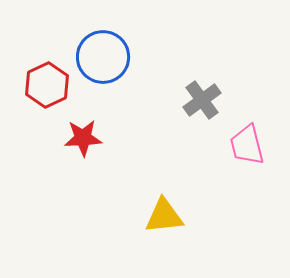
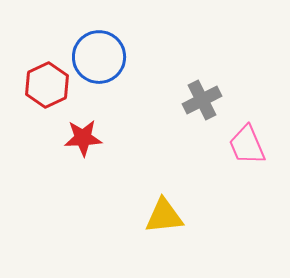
blue circle: moved 4 px left
gray cross: rotated 9 degrees clockwise
pink trapezoid: rotated 9 degrees counterclockwise
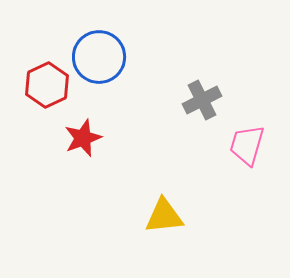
red star: rotated 18 degrees counterclockwise
pink trapezoid: rotated 39 degrees clockwise
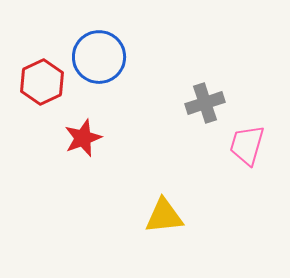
red hexagon: moved 5 px left, 3 px up
gray cross: moved 3 px right, 3 px down; rotated 9 degrees clockwise
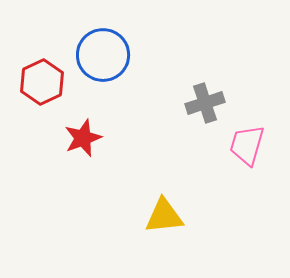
blue circle: moved 4 px right, 2 px up
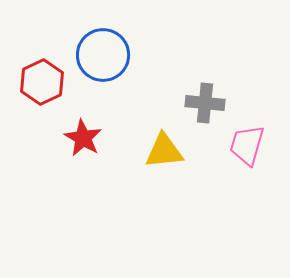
gray cross: rotated 24 degrees clockwise
red star: rotated 21 degrees counterclockwise
yellow triangle: moved 65 px up
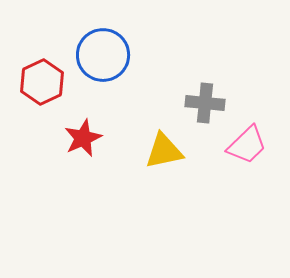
red star: rotated 18 degrees clockwise
pink trapezoid: rotated 150 degrees counterclockwise
yellow triangle: rotated 6 degrees counterclockwise
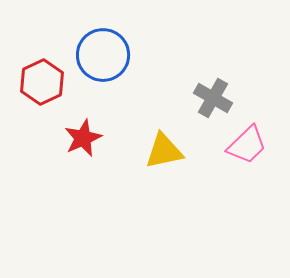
gray cross: moved 8 px right, 5 px up; rotated 24 degrees clockwise
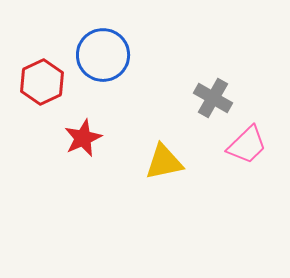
yellow triangle: moved 11 px down
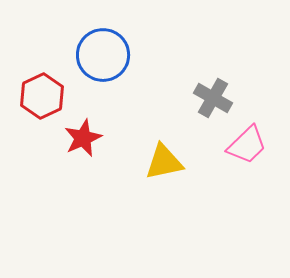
red hexagon: moved 14 px down
